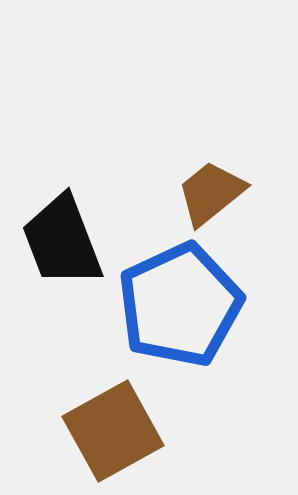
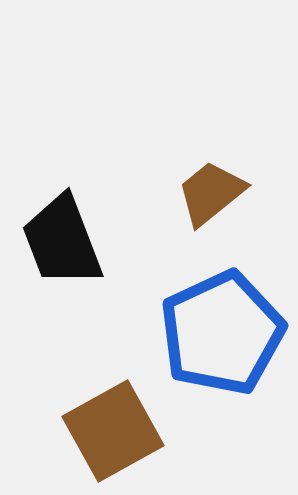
blue pentagon: moved 42 px right, 28 px down
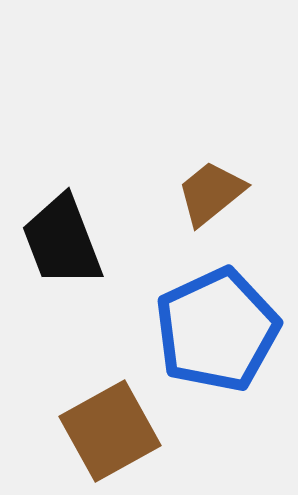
blue pentagon: moved 5 px left, 3 px up
brown square: moved 3 px left
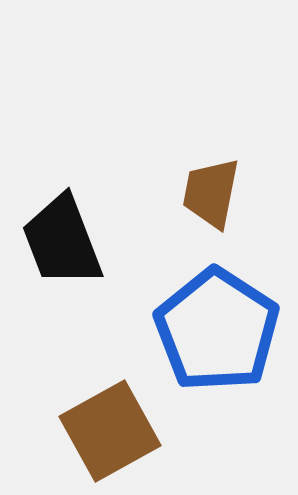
brown trapezoid: rotated 40 degrees counterclockwise
blue pentagon: rotated 14 degrees counterclockwise
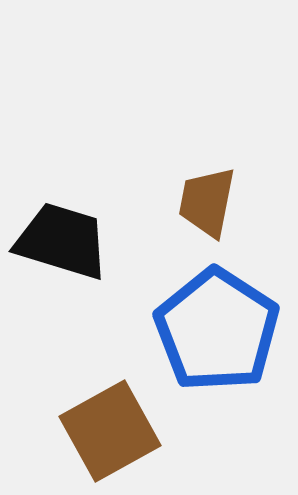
brown trapezoid: moved 4 px left, 9 px down
black trapezoid: rotated 128 degrees clockwise
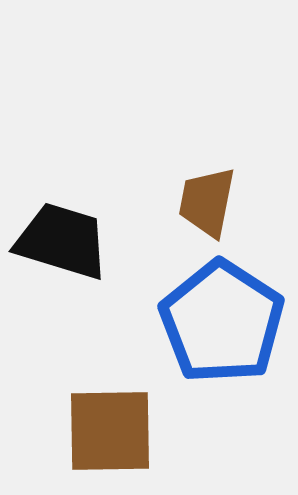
blue pentagon: moved 5 px right, 8 px up
brown square: rotated 28 degrees clockwise
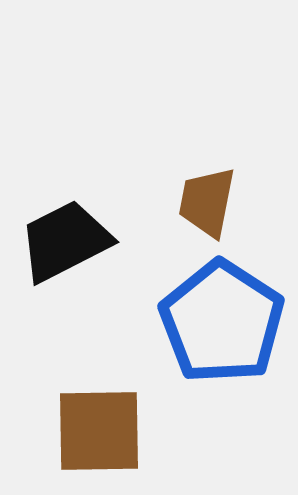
black trapezoid: moved 3 px right; rotated 44 degrees counterclockwise
brown square: moved 11 px left
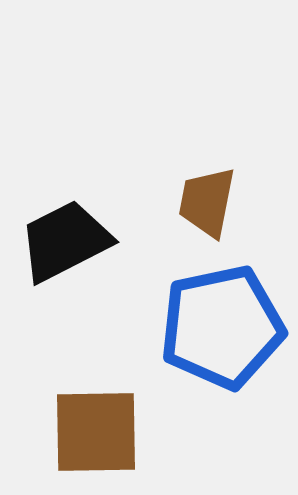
blue pentagon: moved 5 px down; rotated 27 degrees clockwise
brown square: moved 3 px left, 1 px down
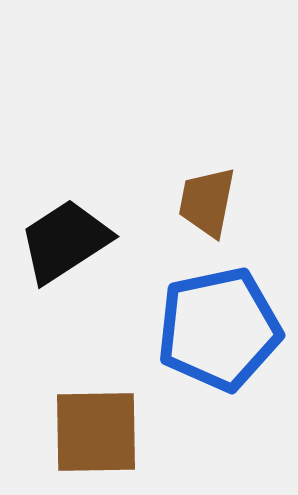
black trapezoid: rotated 6 degrees counterclockwise
blue pentagon: moved 3 px left, 2 px down
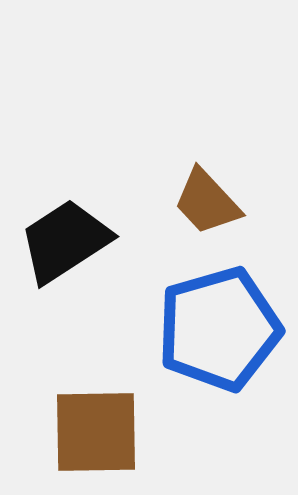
brown trapezoid: rotated 54 degrees counterclockwise
blue pentagon: rotated 4 degrees counterclockwise
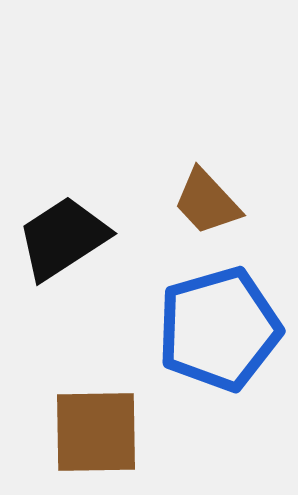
black trapezoid: moved 2 px left, 3 px up
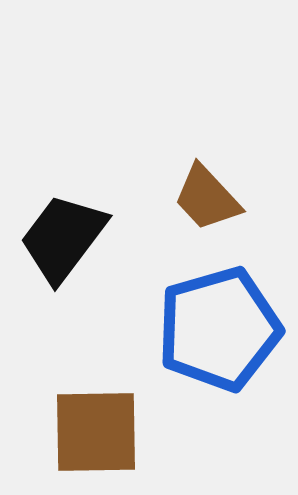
brown trapezoid: moved 4 px up
black trapezoid: rotated 20 degrees counterclockwise
